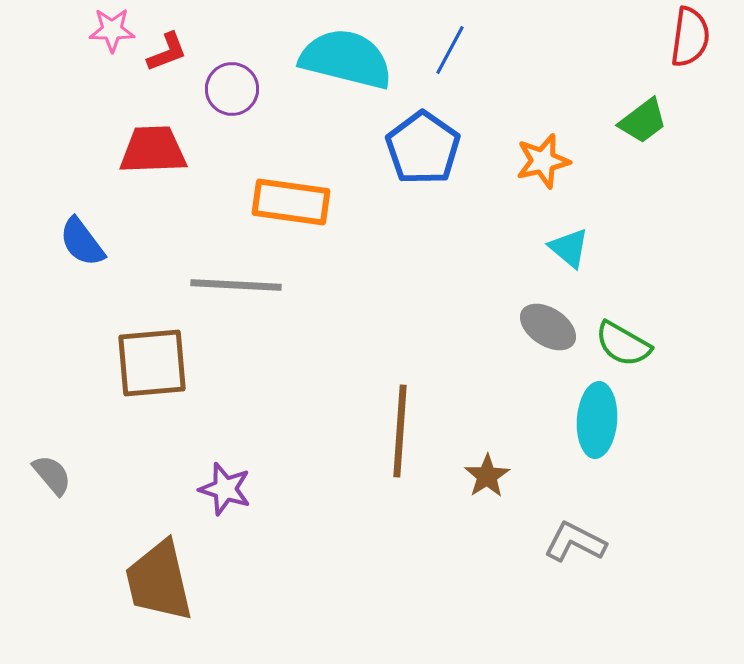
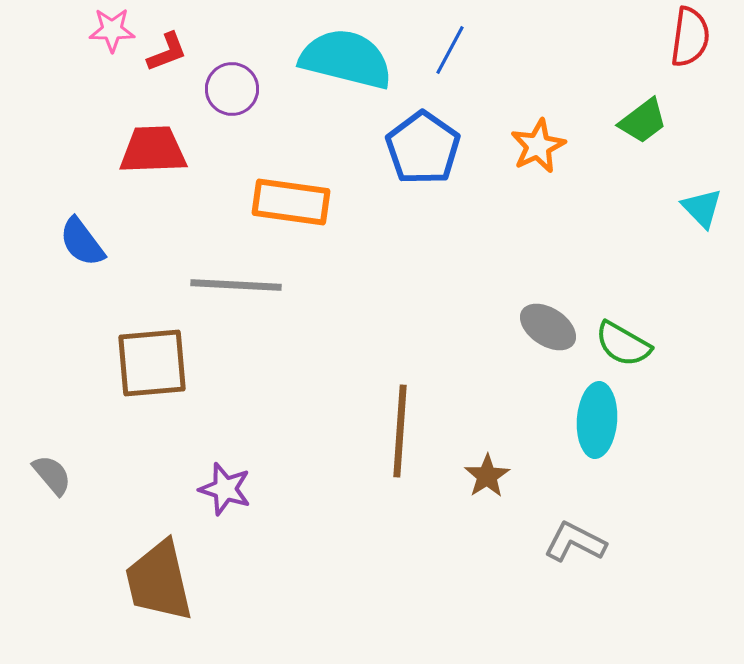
orange star: moved 5 px left, 15 px up; rotated 12 degrees counterclockwise
cyan triangle: moved 133 px right, 40 px up; rotated 6 degrees clockwise
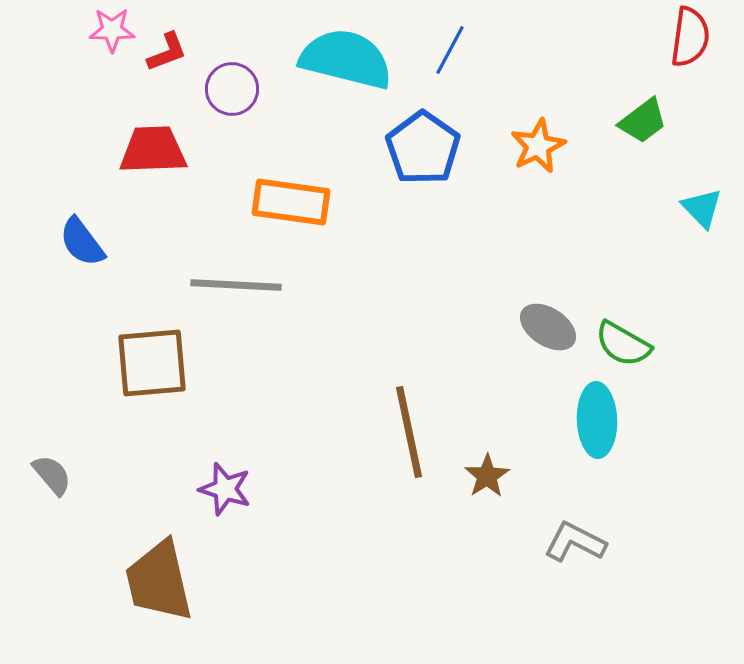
cyan ellipse: rotated 6 degrees counterclockwise
brown line: moved 9 px right, 1 px down; rotated 16 degrees counterclockwise
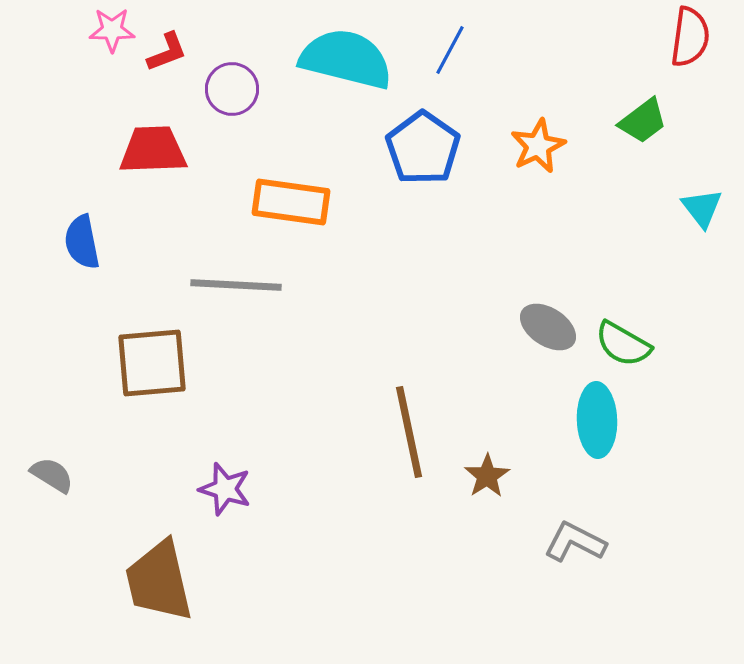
cyan triangle: rotated 6 degrees clockwise
blue semicircle: rotated 26 degrees clockwise
gray semicircle: rotated 18 degrees counterclockwise
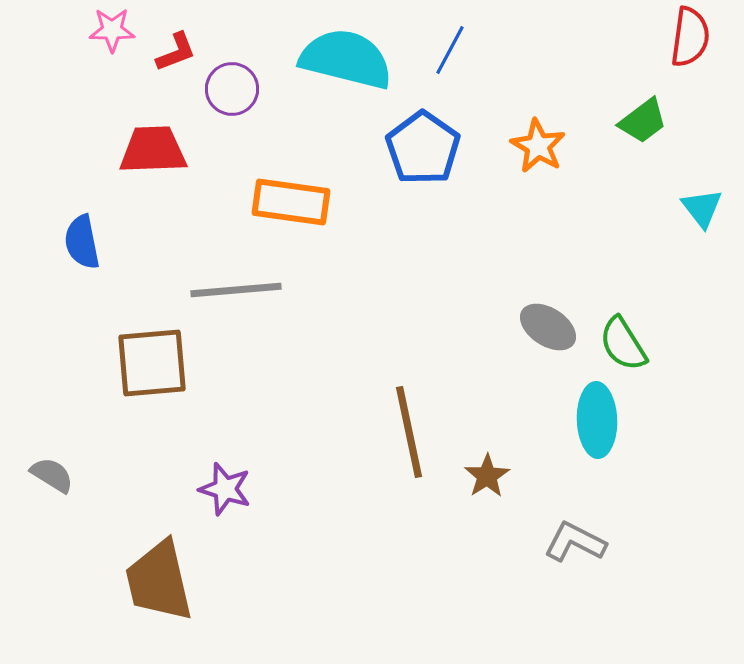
red L-shape: moved 9 px right
orange star: rotated 16 degrees counterclockwise
gray line: moved 5 px down; rotated 8 degrees counterclockwise
green semicircle: rotated 28 degrees clockwise
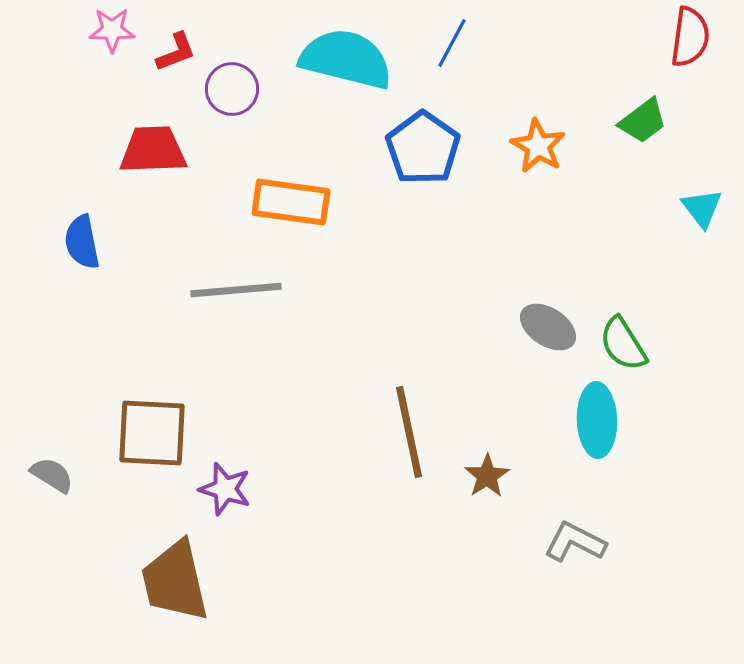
blue line: moved 2 px right, 7 px up
brown square: moved 70 px down; rotated 8 degrees clockwise
brown trapezoid: moved 16 px right
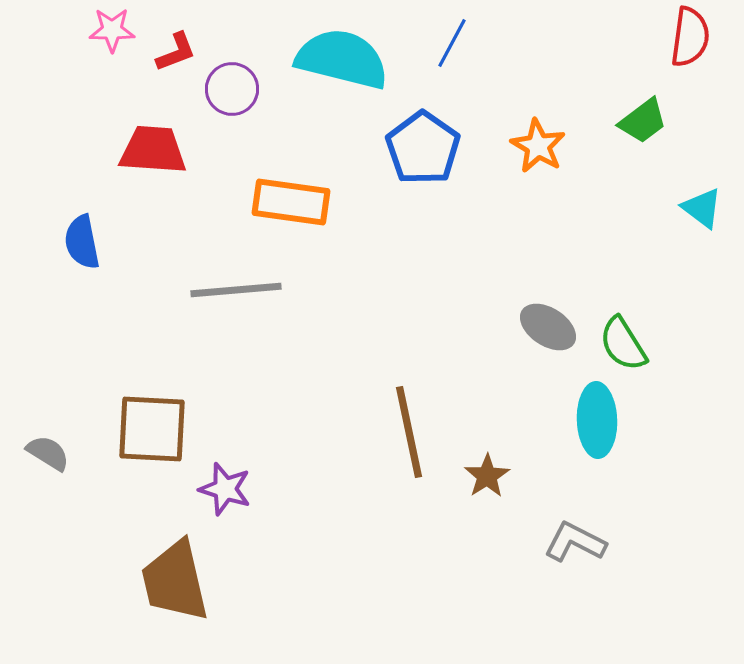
cyan semicircle: moved 4 px left
red trapezoid: rotated 6 degrees clockwise
cyan triangle: rotated 15 degrees counterclockwise
brown square: moved 4 px up
gray semicircle: moved 4 px left, 22 px up
